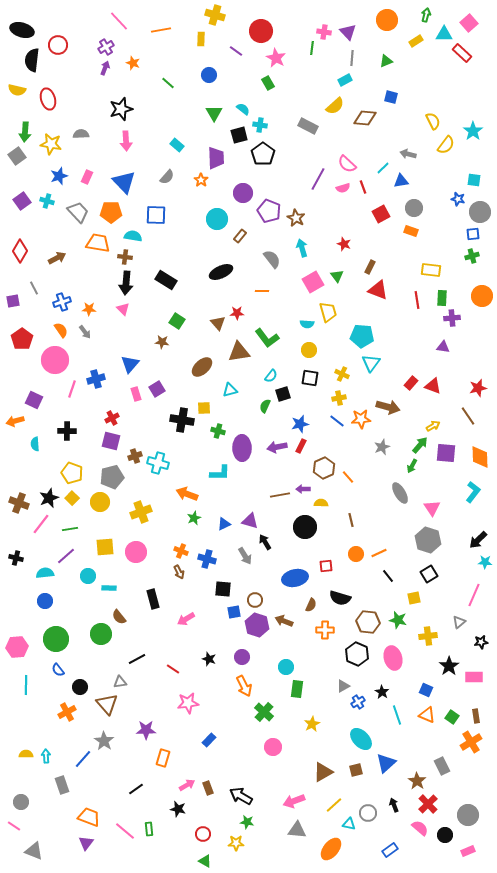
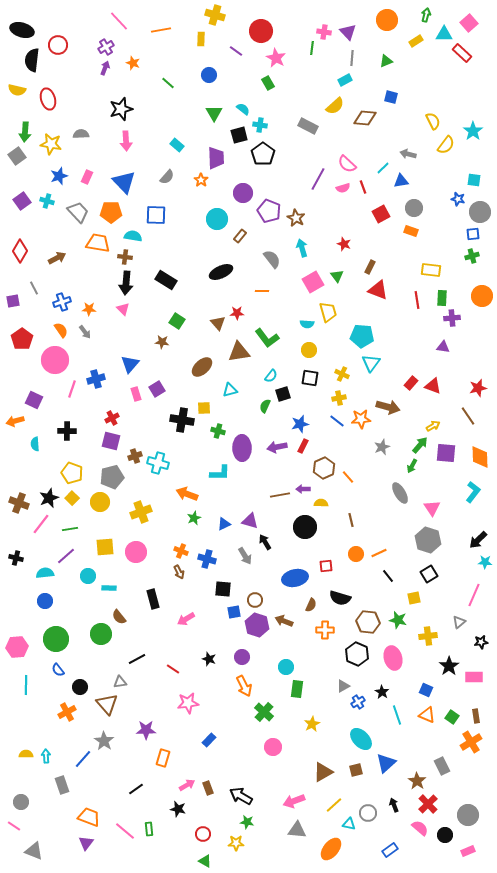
red rectangle at (301, 446): moved 2 px right
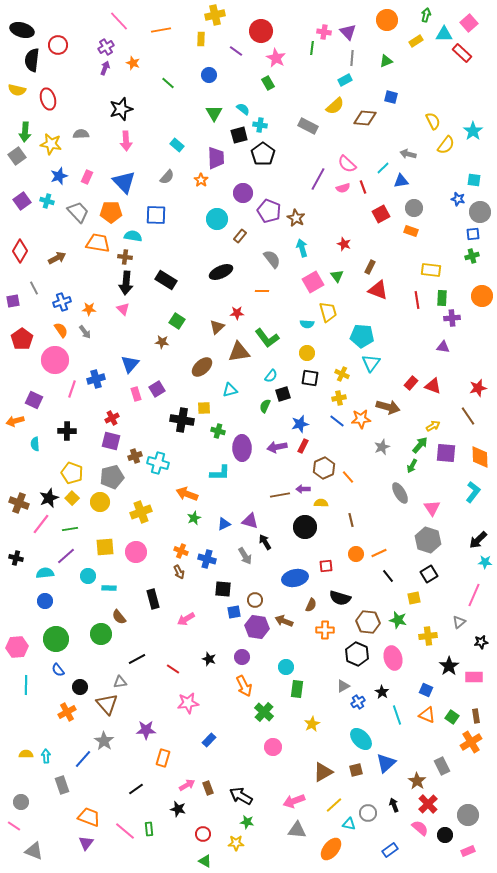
yellow cross at (215, 15): rotated 30 degrees counterclockwise
brown triangle at (218, 323): moved 1 px left, 4 px down; rotated 28 degrees clockwise
yellow circle at (309, 350): moved 2 px left, 3 px down
purple hexagon at (257, 625): moved 2 px down; rotated 10 degrees counterclockwise
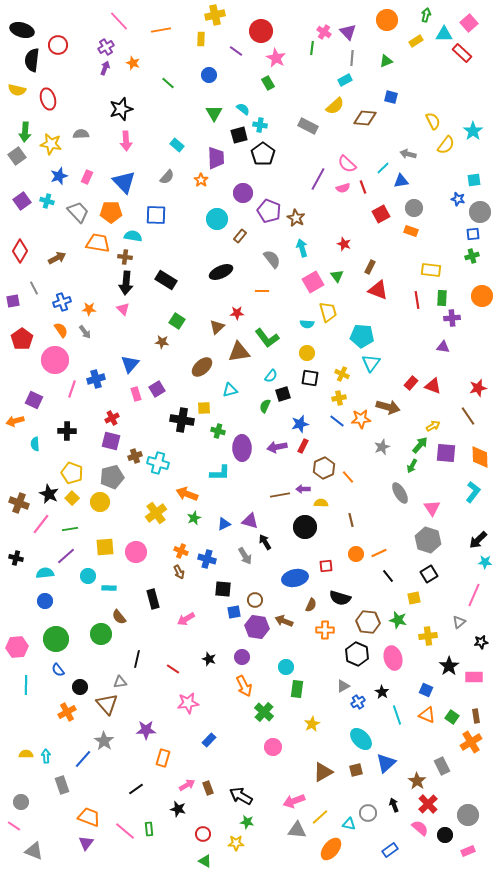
pink cross at (324, 32): rotated 24 degrees clockwise
cyan square at (474, 180): rotated 16 degrees counterclockwise
black star at (49, 498): moved 4 px up; rotated 24 degrees counterclockwise
yellow cross at (141, 512): moved 15 px right, 1 px down; rotated 15 degrees counterclockwise
black line at (137, 659): rotated 48 degrees counterclockwise
yellow line at (334, 805): moved 14 px left, 12 px down
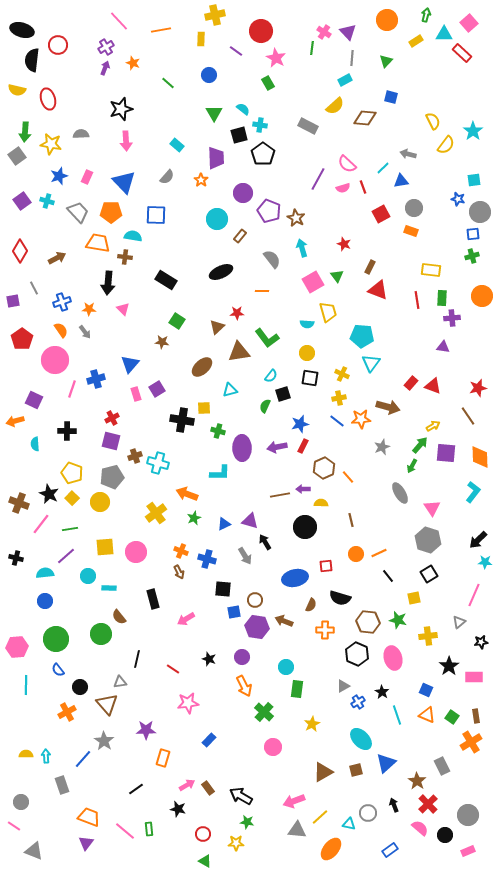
green triangle at (386, 61): rotated 24 degrees counterclockwise
black arrow at (126, 283): moved 18 px left
brown rectangle at (208, 788): rotated 16 degrees counterclockwise
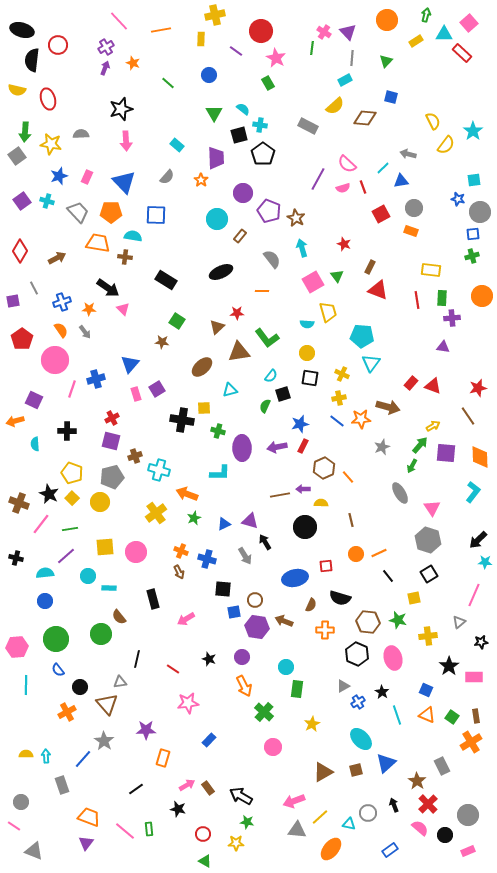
black arrow at (108, 283): moved 5 px down; rotated 60 degrees counterclockwise
cyan cross at (158, 463): moved 1 px right, 7 px down
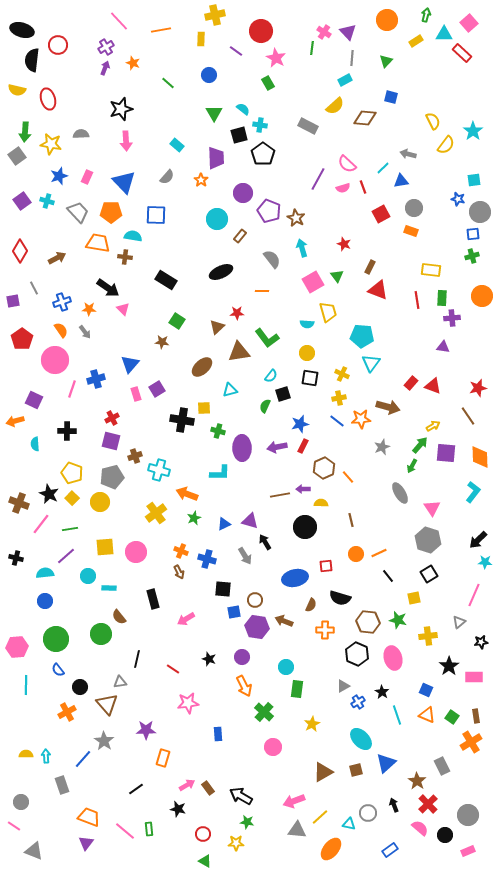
blue rectangle at (209, 740): moved 9 px right, 6 px up; rotated 48 degrees counterclockwise
